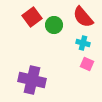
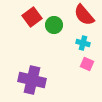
red semicircle: moved 1 px right, 2 px up
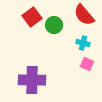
purple cross: rotated 12 degrees counterclockwise
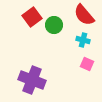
cyan cross: moved 3 px up
purple cross: rotated 20 degrees clockwise
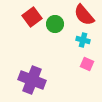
green circle: moved 1 px right, 1 px up
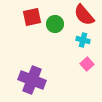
red square: rotated 24 degrees clockwise
pink square: rotated 24 degrees clockwise
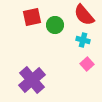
green circle: moved 1 px down
purple cross: rotated 28 degrees clockwise
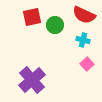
red semicircle: rotated 25 degrees counterclockwise
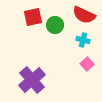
red square: moved 1 px right
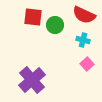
red square: rotated 18 degrees clockwise
